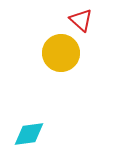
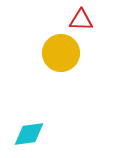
red triangle: rotated 40 degrees counterclockwise
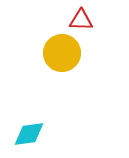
yellow circle: moved 1 px right
